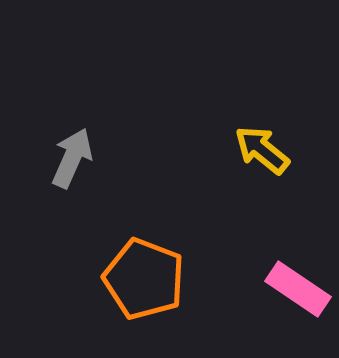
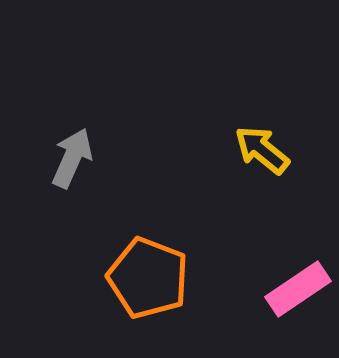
orange pentagon: moved 4 px right, 1 px up
pink rectangle: rotated 68 degrees counterclockwise
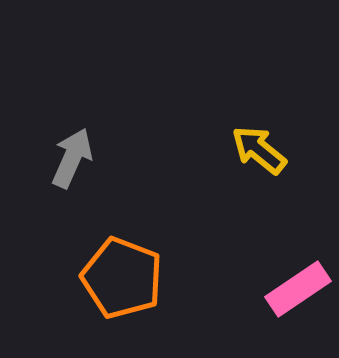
yellow arrow: moved 3 px left
orange pentagon: moved 26 px left
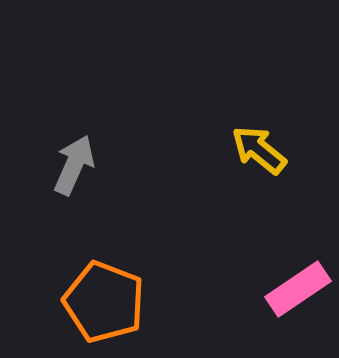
gray arrow: moved 2 px right, 7 px down
orange pentagon: moved 18 px left, 24 px down
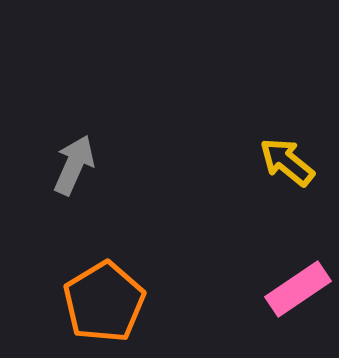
yellow arrow: moved 28 px right, 12 px down
orange pentagon: rotated 20 degrees clockwise
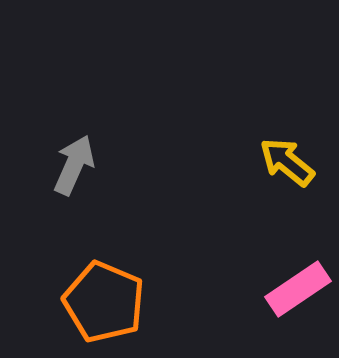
orange pentagon: rotated 18 degrees counterclockwise
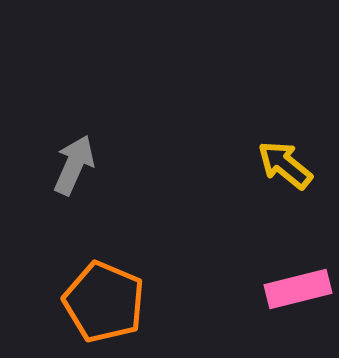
yellow arrow: moved 2 px left, 3 px down
pink rectangle: rotated 20 degrees clockwise
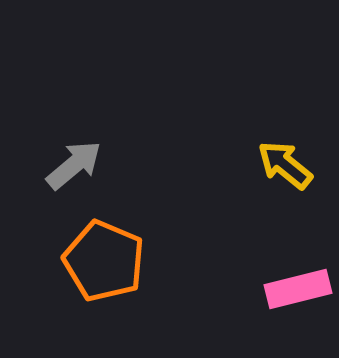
gray arrow: rotated 26 degrees clockwise
orange pentagon: moved 41 px up
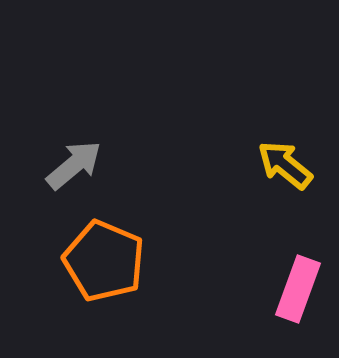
pink rectangle: rotated 56 degrees counterclockwise
